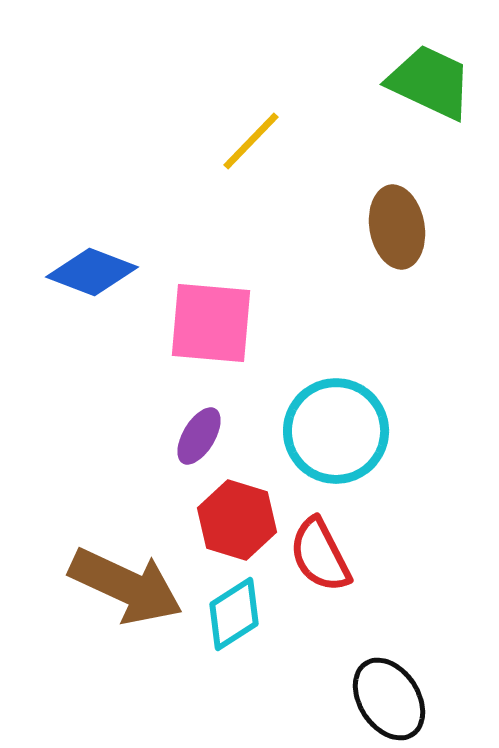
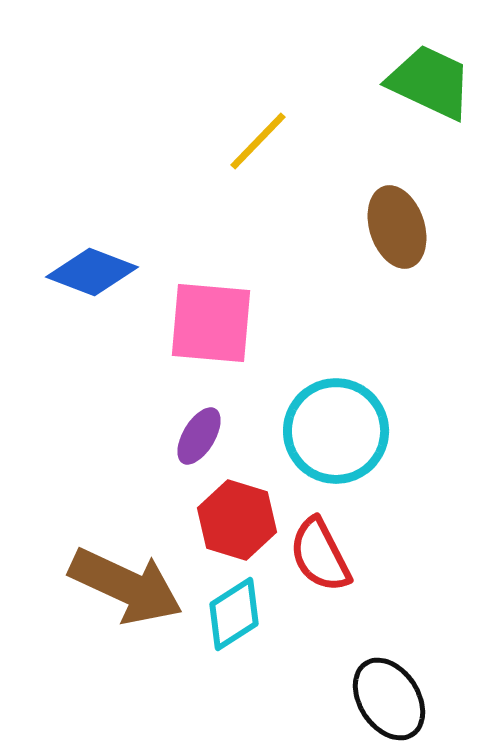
yellow line: moved 7 px right
brown ellipse: rotated 8 degrees counterclockwise
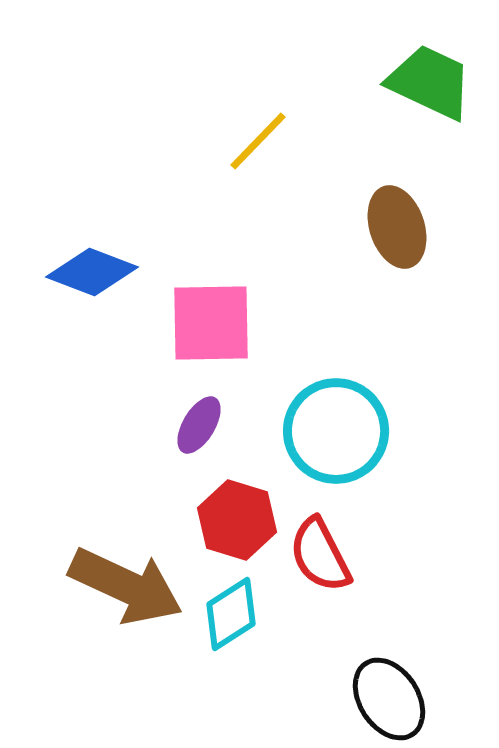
pink square: rotated 6 degrees counterclockwise
purple ellipse: moved 11 px up
cyan diamond: moved 3 px left
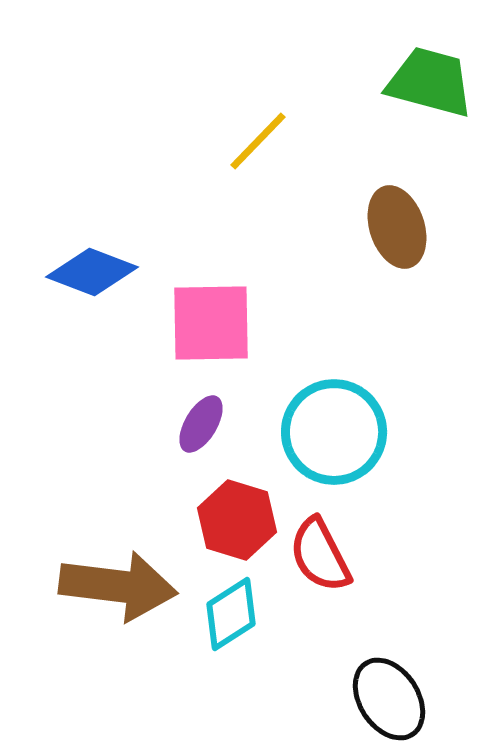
green trapezoid: rotated 10 degrees counterclockwise
purple ellipse: moved 2 px right, 1 px up
cyan circle: moved 2 px left, 1 px down
brown arrow: moved 8 px left; rotated 18 degrees counterclockwise
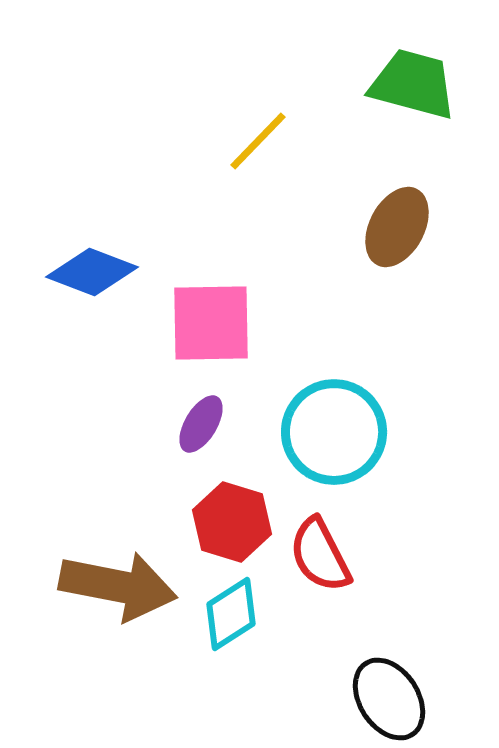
green trapezoid: moved 17 px left, 2 px down
brown ellipse: rotated 46 degrees clockwise
red hexagon: moved 5 px left, 2 px down
brown arrow: rotated 4 degrees clockwise
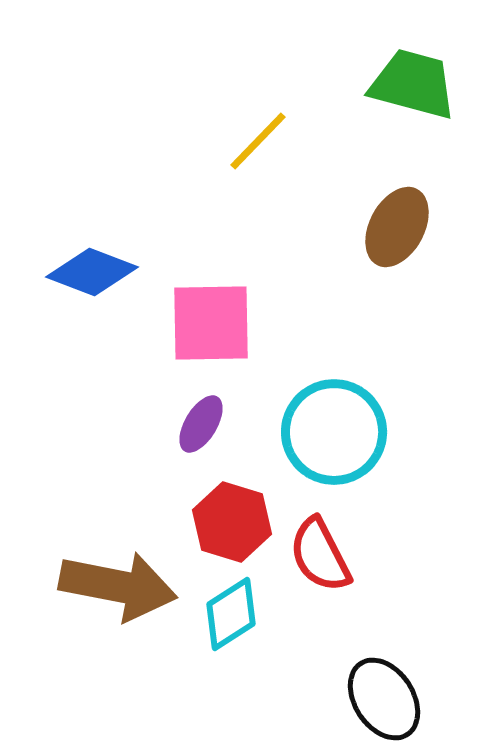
black ellipse: moved 5 px left
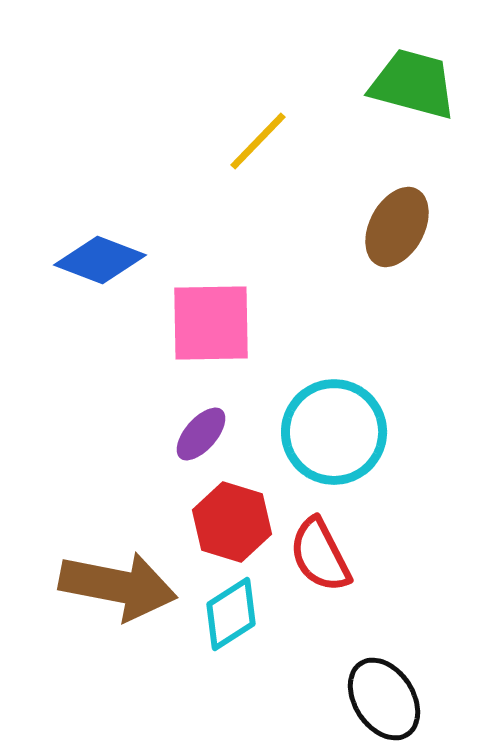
blue diamond: moved 8 px right, 12 px up
purple ellipse: moved 10 px down; rotated 10 degrees clockwise
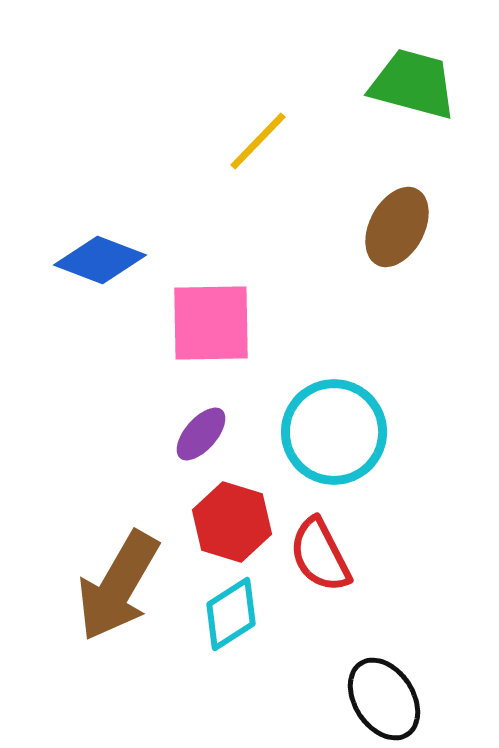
brown arrow: rotated 109 degrees clockwise
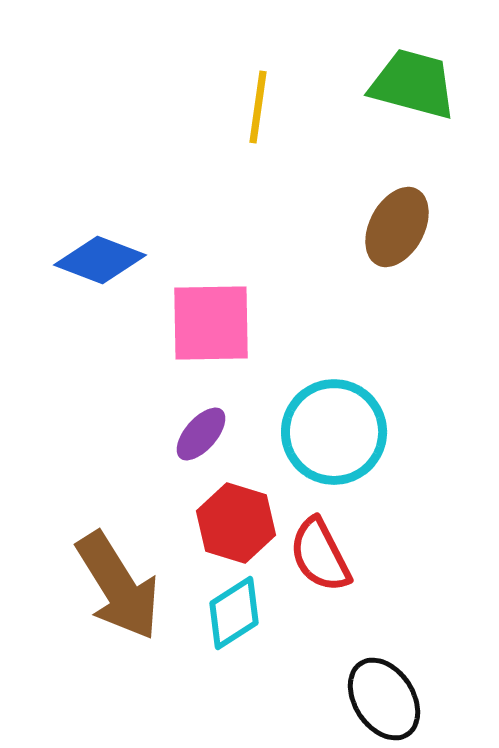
yellow line: moved 34 px up; rotated 36 degrees counterclockwise
red hexagon: moved 4 px right, 1 px down
brown arrow: rotated 62 degrees counterclockwise
cyan diamond: moved 3 px right, 1 px up
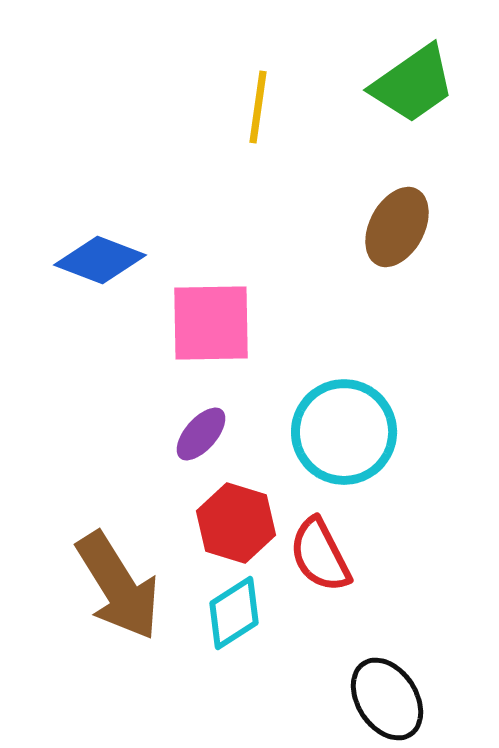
green trapezoid: rotated 130 degrees clockwise
cyan circle: moved 10 px right
black ellipse: moved 3 px right
